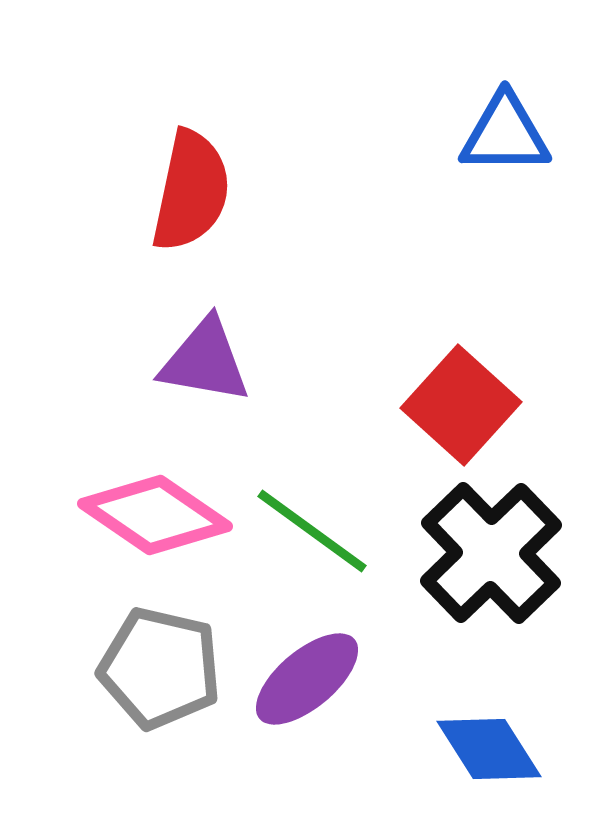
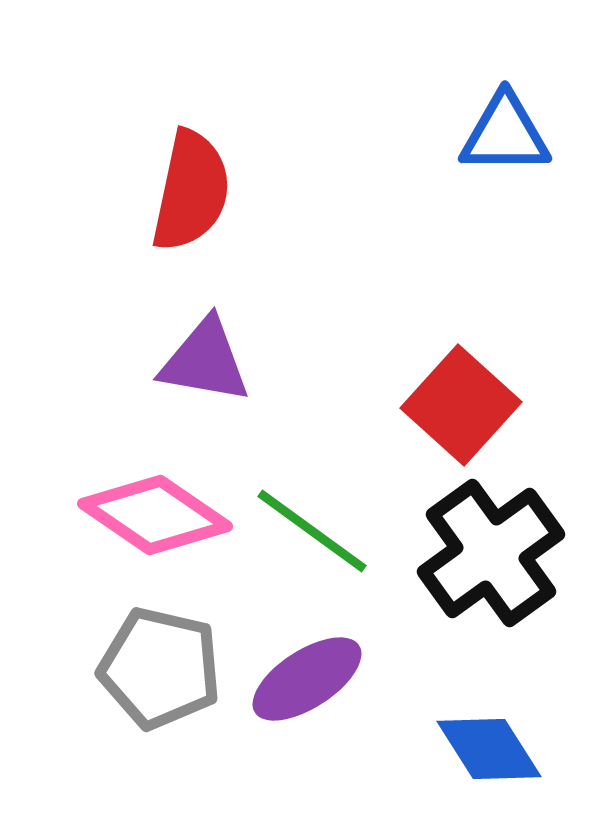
black cross: rotated 8 degrees clockwise
purple ellipse: rotated 7 degrees clockwise
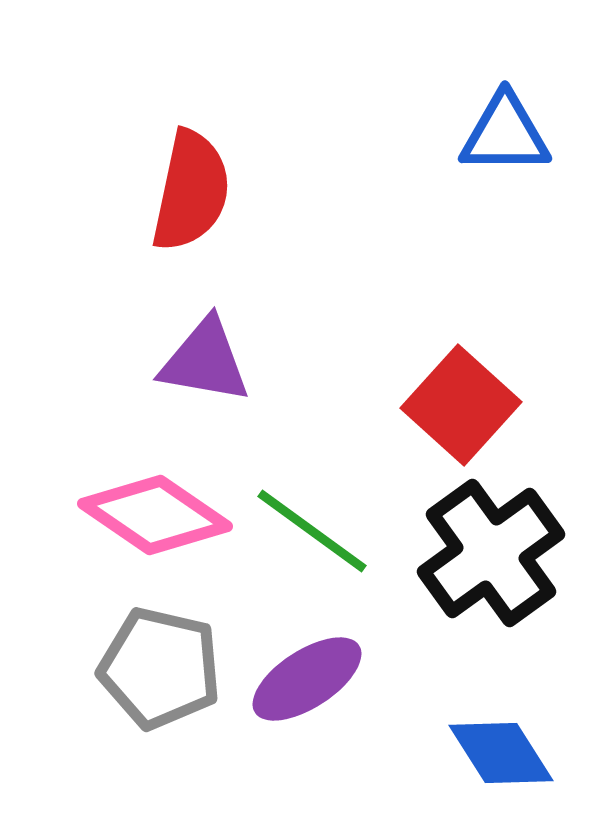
blue diamond: moved 12 px right, 4 px down
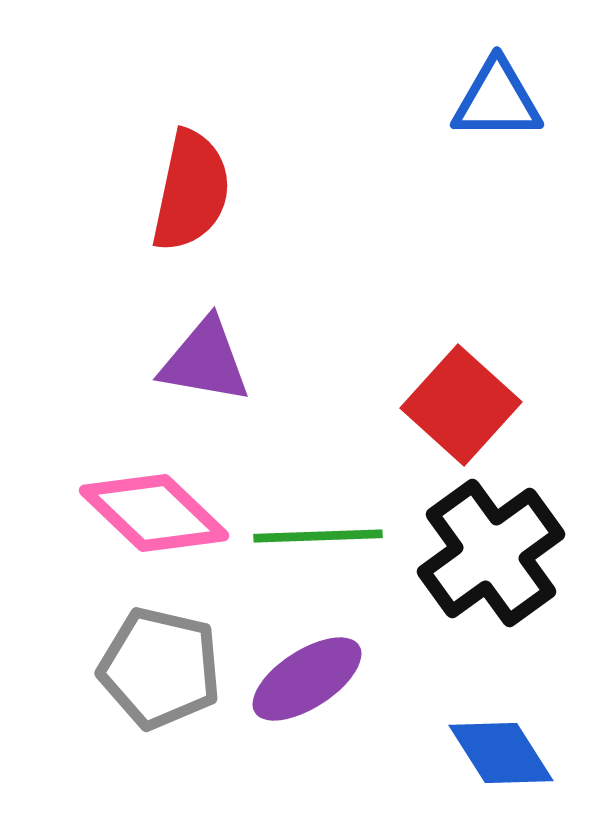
blue triangle: moved 8 px left, 34 px up
pink diamond: moved 1 px left, 2 px up; rotated 9 degrees clockwise
green line: moved 6 px right, 5 px down; rotated 38 degrees counterclockwise
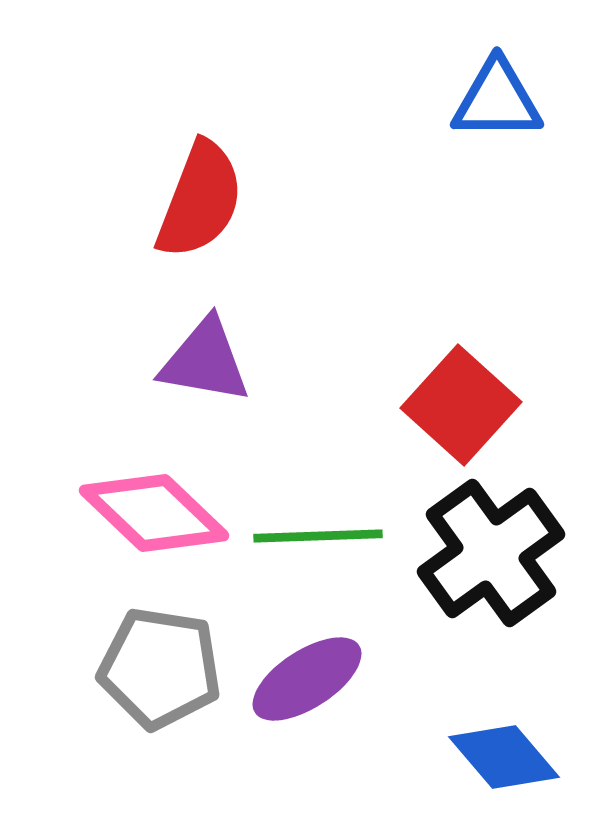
red semicircle: moved 9 px right, 9 px down; rotated 9 degrees clockwise
gray pentagon: rotated 4 degrees counterclockwise
blue diamond: moved 3 px right, 4 px down; rotated 8 degrees counterclockwise
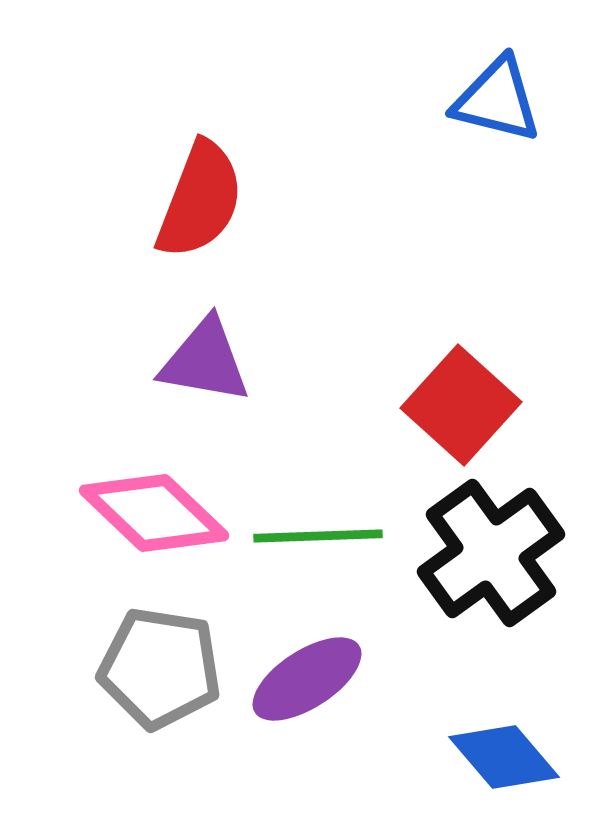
blue triangle: rotated 14 degrees clockwise
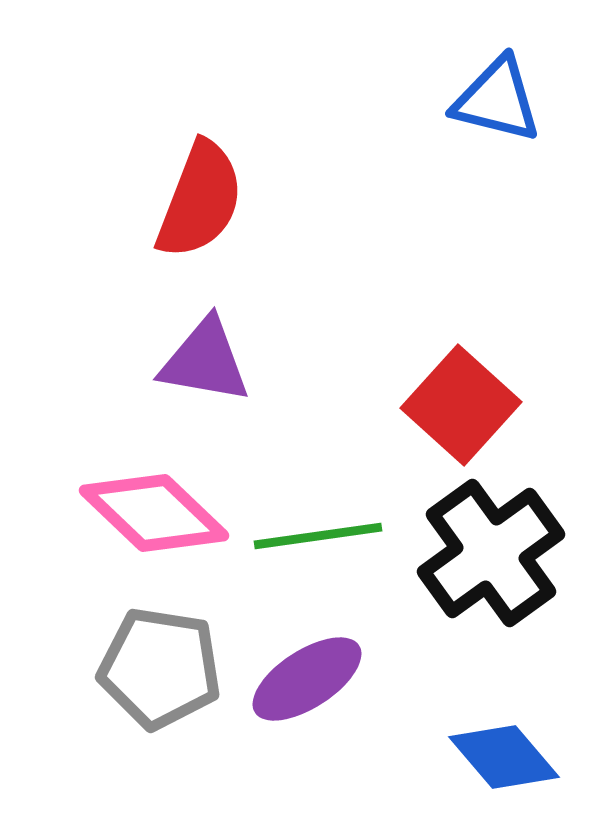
green line: rotated 6 degrees counterclockwise
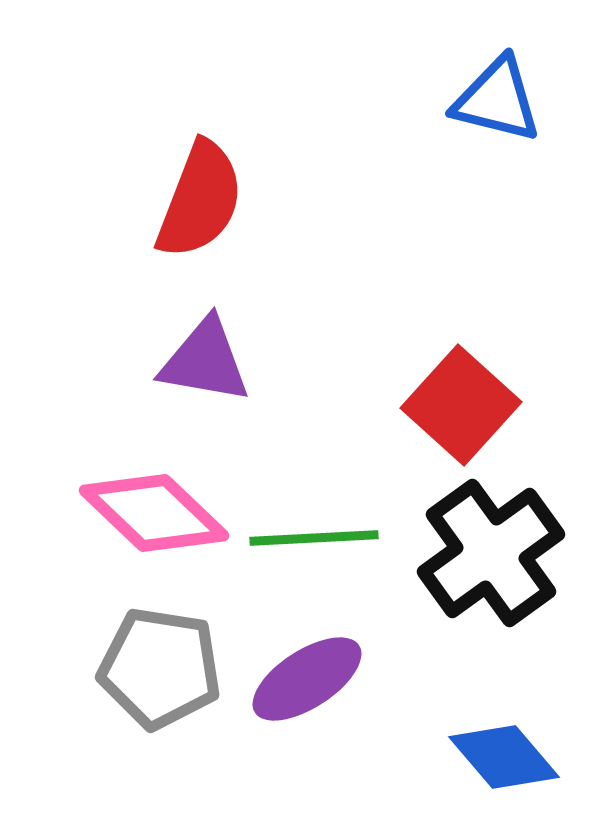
green line: moved 4 px left, 2 px down; rotated 5 degrees clockwise
